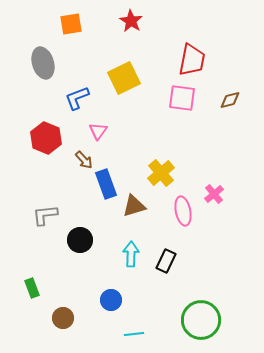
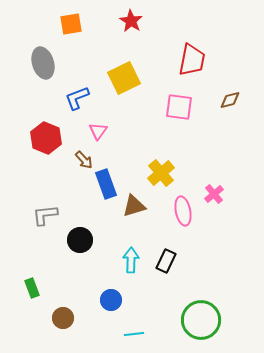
pink square: moved 3 px left, 9 px down
cyan arrow: moved 6 px down
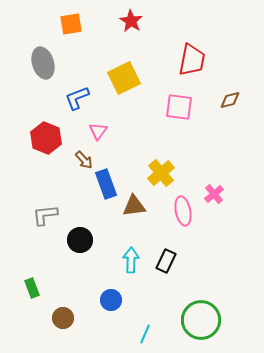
brown triangle: rotated 10 degrees clockwise
cyan line: moved 11 px right; rotated 60 degrees counterclockwise
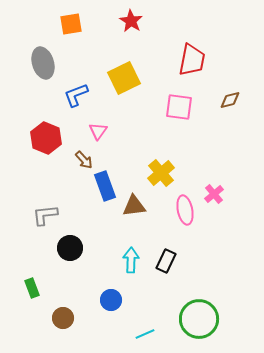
blue L-shape: moved 1 px left, 3 px up
blue rectangle: moved 1 px left, 2 px down
pink ellipse: moved 2 px right, 1 px up
black circle: moved 10 px left, 8 px down
green circle: moved 2 px left, 1 px up
cyan line: rotated 42 degrees clockwise
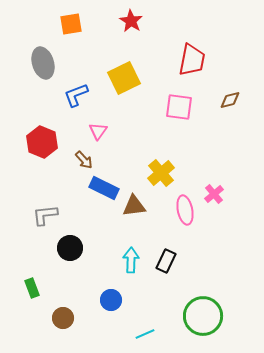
red hexagon: moved 4 px left, 4 px down
blue rectangle: moved 1 px left, 2 px down; rotated 44 degrees counterclockwise
green circle: moved 4 px right, 3 px up
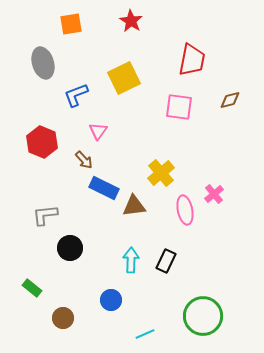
green rectangle: rotated 30 degrees counterclockwise
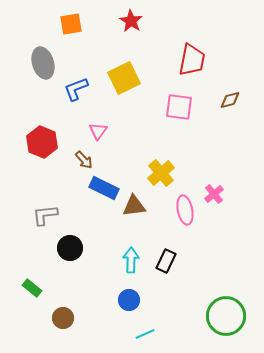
blue L-shape: moved 6 px up
blue circle: moved 18 px right
green circle: moved 23 px right
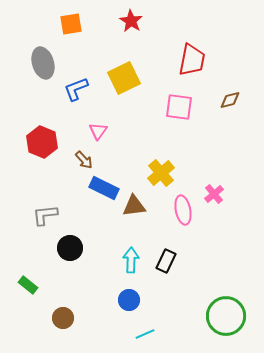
pink ellipse: moved 2 px left
green rectangle: moved 4 px left, 3 px up
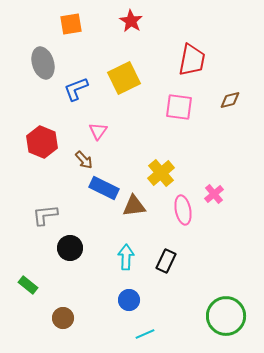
cyan arrow: moved 5 px left, 3 px up
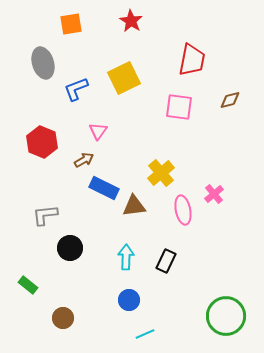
brown arrow: rotated 78 degrees counterclockwise
